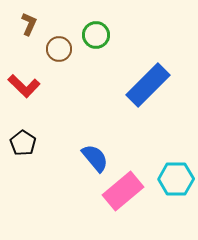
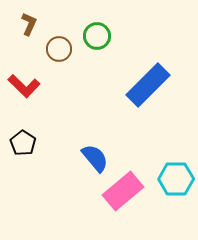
green circle: moved 1 px right, 1 px down
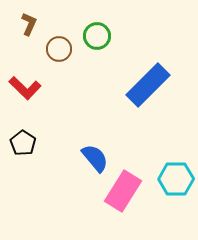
red L-shape: moved 1 px right, 2 px down
pink rectangle: rotated 18 degrees counterclockwise
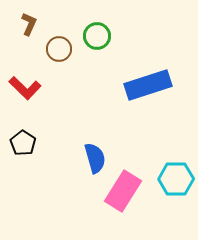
blue rectangle: rotated 27 degrees clockwise
blue semicircle: rotated 24 degrees clockwise
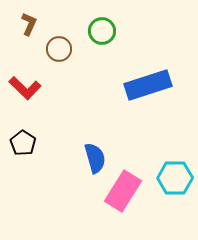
green circle: moved 5 px right, 5 px up
cyan hexagon: moved 1 px left, 1 px up
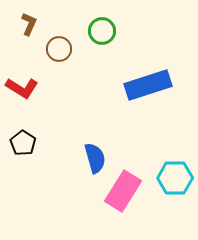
red L-shape: moved 3 px left; rotated 12 degrees counterclockwise
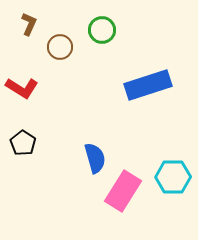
green circle: moved 1 px up
brown circle: moved 1 px right, 2 px up
cyan hexagon: moved 2 px left, 1 px up
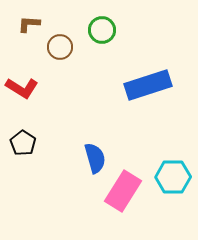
brown L-shape: rotated 110 degrees counterclockwise
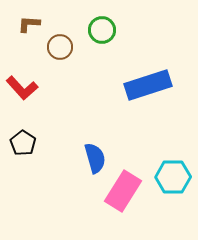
red L-shape: rotated 16 degrees clockwise
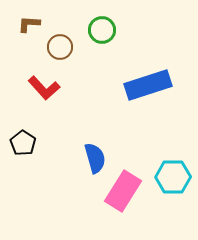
red L-shape: moved 22 px right
